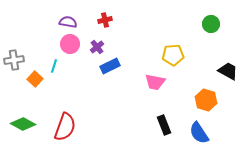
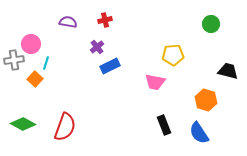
pink circle: moved 39 px left
cyan line: moved 8 px left, 3 px up
black trapezoid: rotated 15 degrees counterclockwise
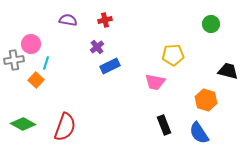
purple semicircle: moved 2 px up
orange square: moved 1 px right, 1 px down
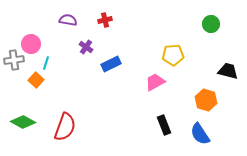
purple cross: moved 11 px left; rotated 16 degrees counterclockwise
blue rectangle: moved 1 px right, 2 px up
pink trapezoid: rotated 140 degrees clockwise
green diamond: moved 2 px up
blue semicircle: moved 1 px right, 1 px down
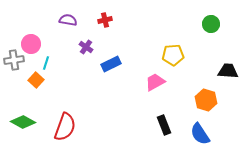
black trapezoid: rotated 10 degrees counterclockwise
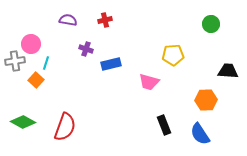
purple cross: moved 2 px down; rotated 16 degrees counterclockwise
gray cross: moved 1 px right, 1 px down
blue rectangle: rotated 12 degrees clockwise
pink trapezoid: moved 6 px left; rotated 135 degrees counterclockwise
orange hexagon: rotated 20 degrees counterclockwise
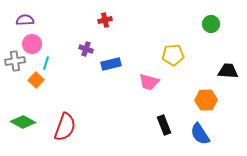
purple semicircle: moved 43 px left; rotated 12 degrees counterclockwise
pink circle: moved 1 px right
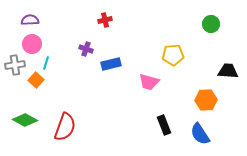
purple semicircle: moved 5 px right
gray cross: moved 4 px down
green diamond: moved 2 px right, 2 px up
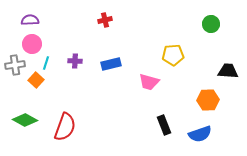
purple cross: moved 11 px left, 12 px down; rotated 16 degrees counterclockwise
orange hexagon: moved 2 px right
blue semicircle: rotated 75 degrees counterclockwise
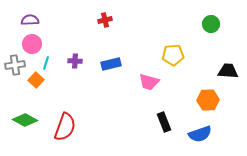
black rectangle: moved 3 px up
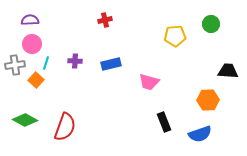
yellow pentagon: moved 2 px right, 19 px up
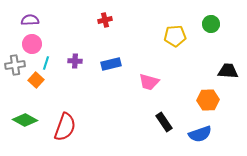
black rectangle: rotated 12 degrees counterclockwise
